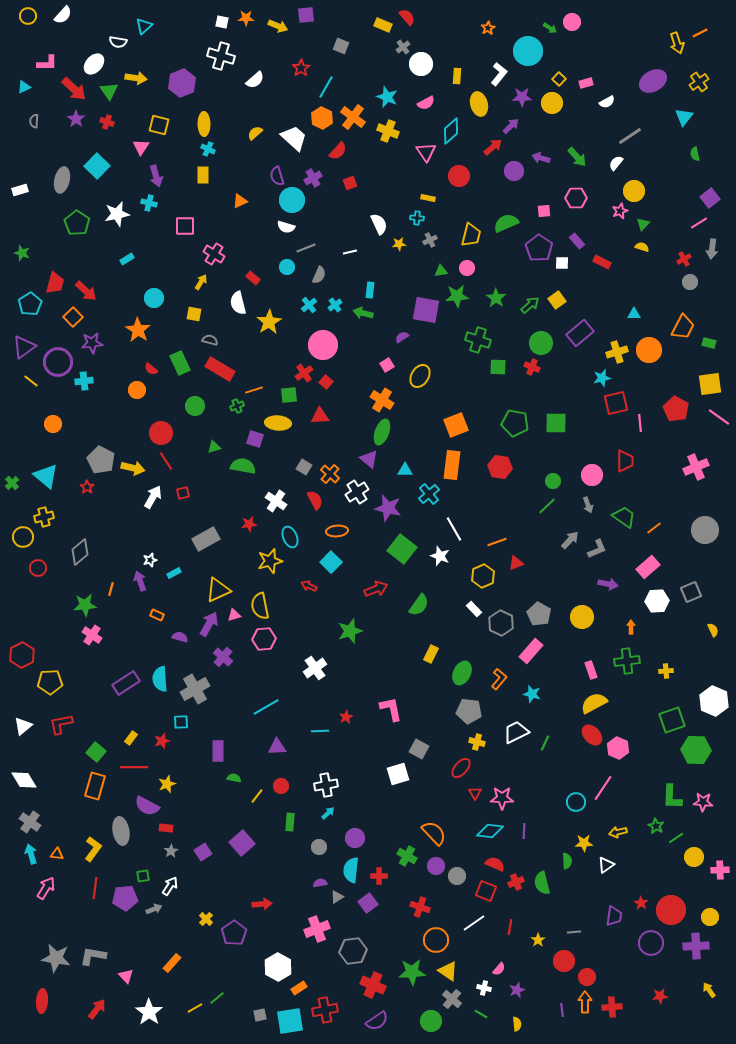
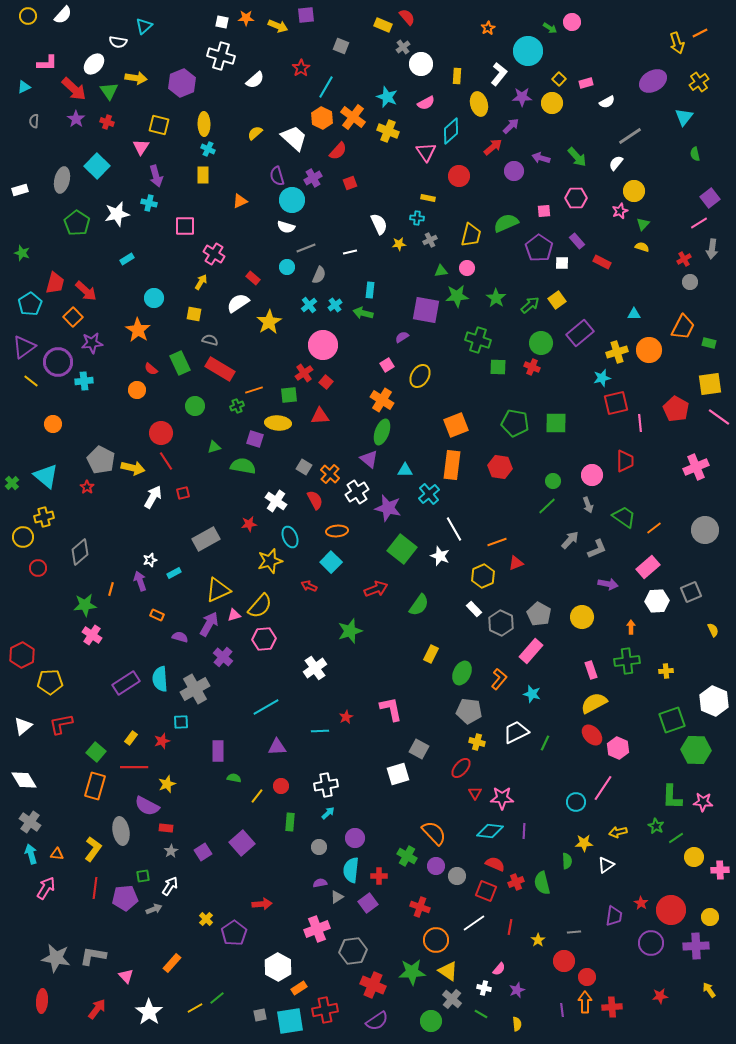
white semicircle at (238, 303): rotated 70 degrees clockwise
yellow semicircle at (260, 606): rotated 128 degrees counterclockwise
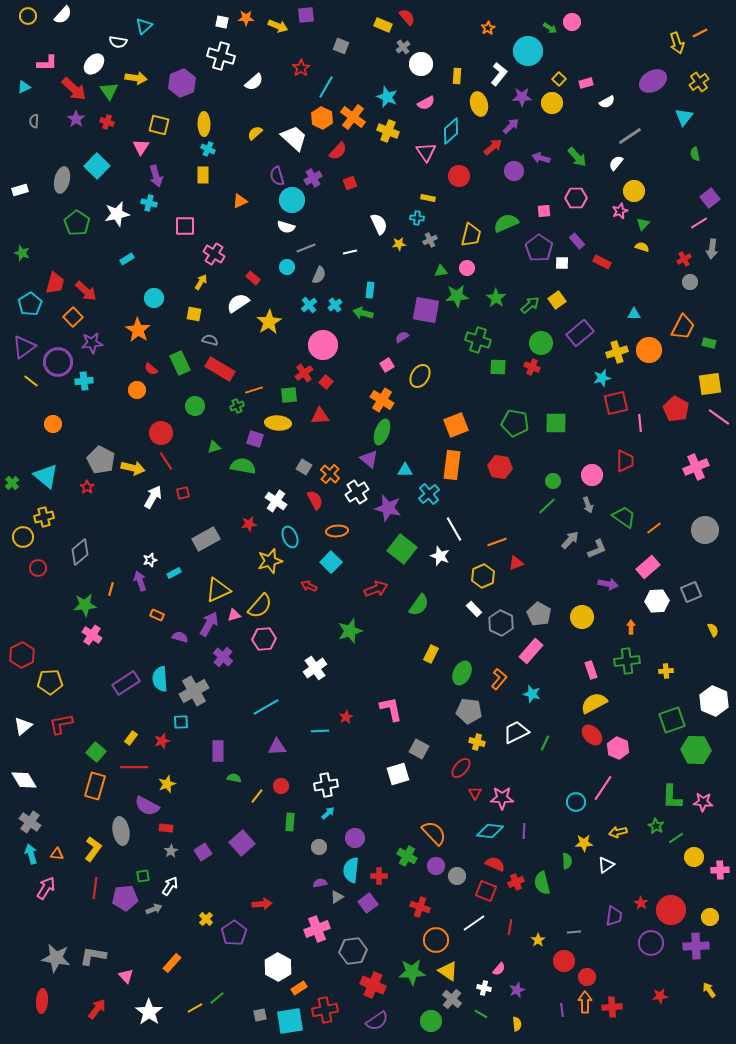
white semicircle at (255, 80): moved 1 px left, 2 px down
gray cross at (195, 689): moved 1 px left, 2 px down
